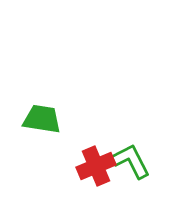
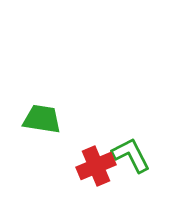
green L-shape: moved 6 px up
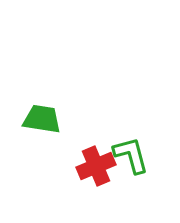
green L-shape: rotated 12 degrees clockwise
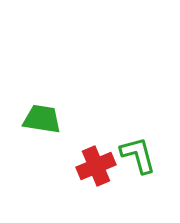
green L-shape: moved 7 px right
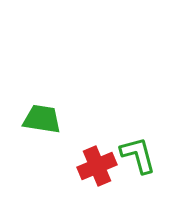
red cross: moved 1 px right
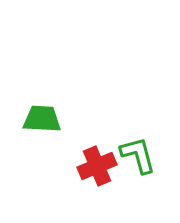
green trapezoid: rotated 6 degrees counterclockwise
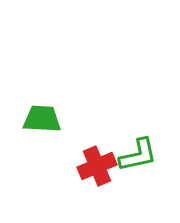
green L-shape: rotated 93 degrees clockwise
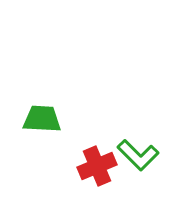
green L-shape: rotated 57 degrees clockwise
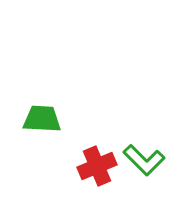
green L-shape: moved 6 px right, 5 px down
